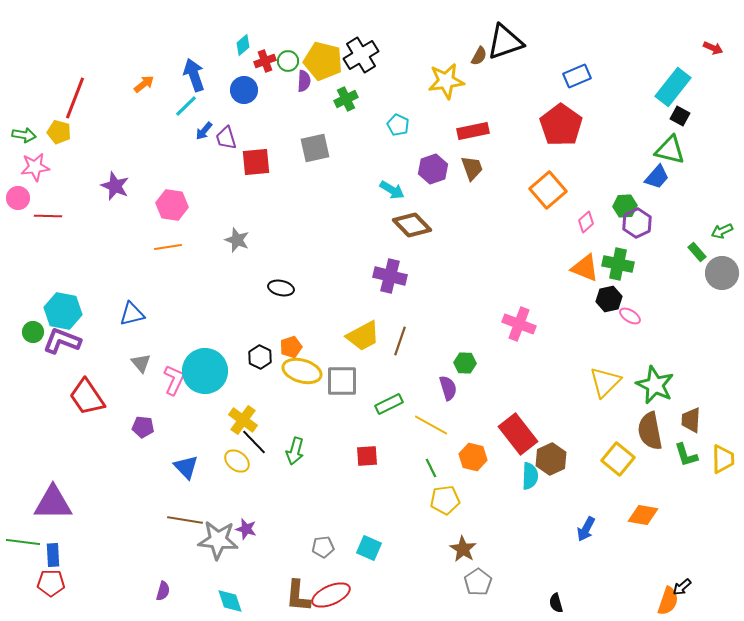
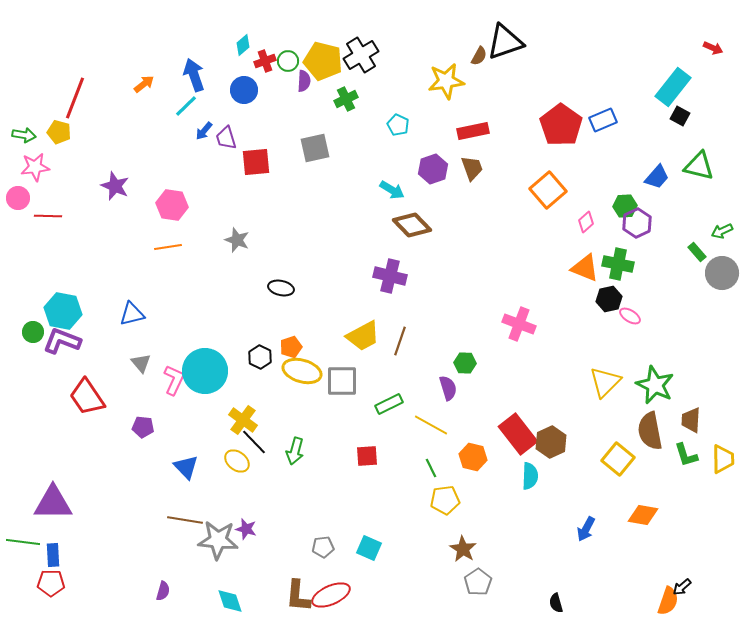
blue rectangle at (577, 76): moved 26 px right, 44 px down
green triangle at (670, 150): moved 29 px right, 16 px down
brown hexagon at (551, 459): moved 17 px up
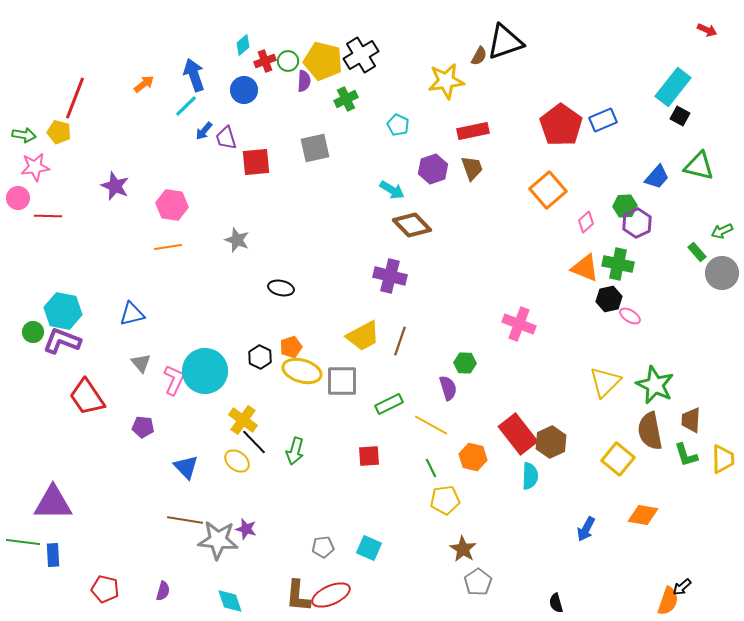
red arrow at (713, 48): moved 6 px left, 18 px up
red square at (367, 456): moved 2 px right
red pentagon at (51, 583): moved 54 px right, 6 px down; rotated 12 degrees clockwise
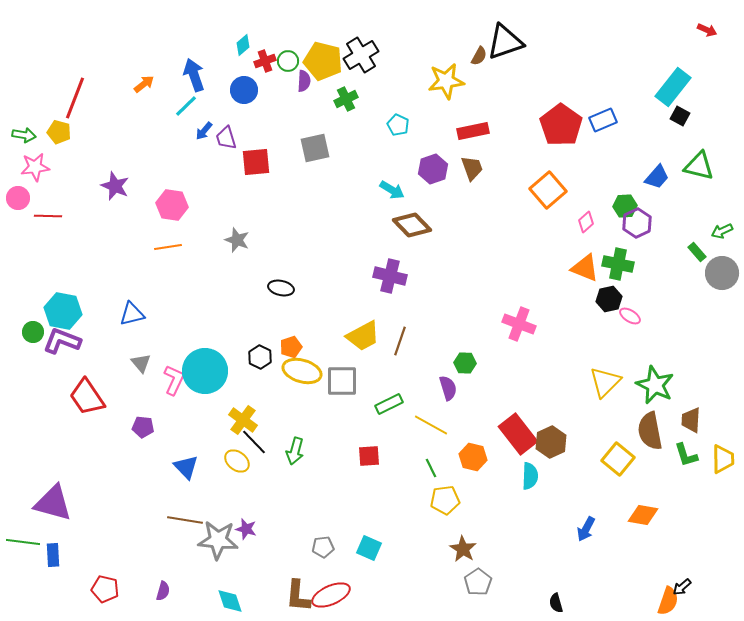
purple triangle at (53, 503): rotated 15 degrees clockwise
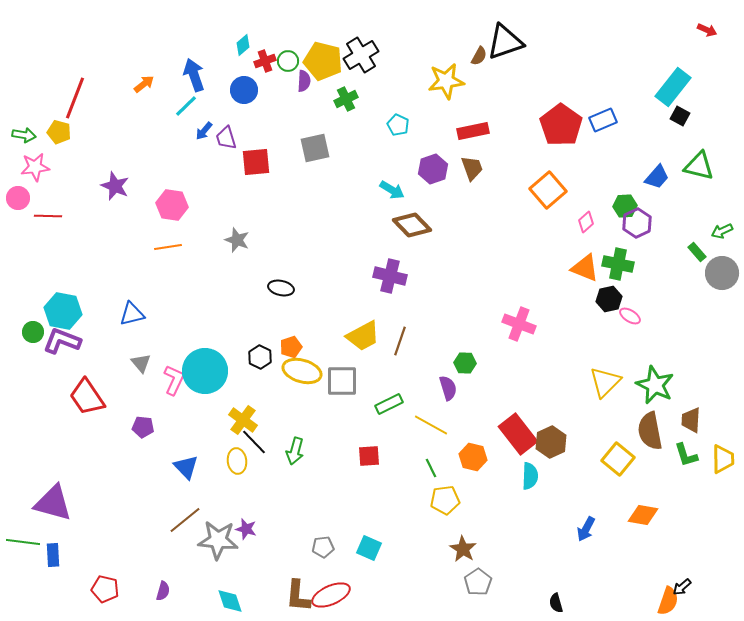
yellow ellipse at (237, 461): rotated 45 degrees clockwise
brown line at (185, 520): rotated 48 degrees counterclockwise
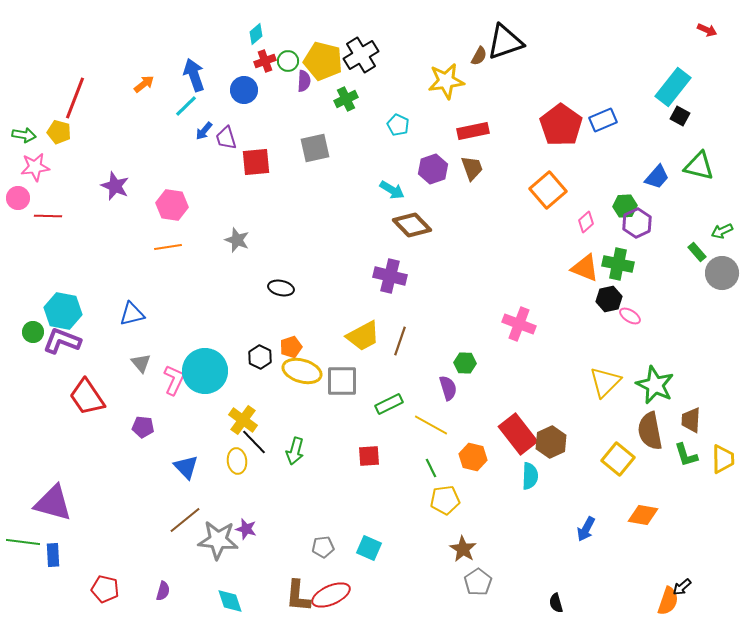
cyan diamond at (243, 45): moved 13 px right, 11 px up
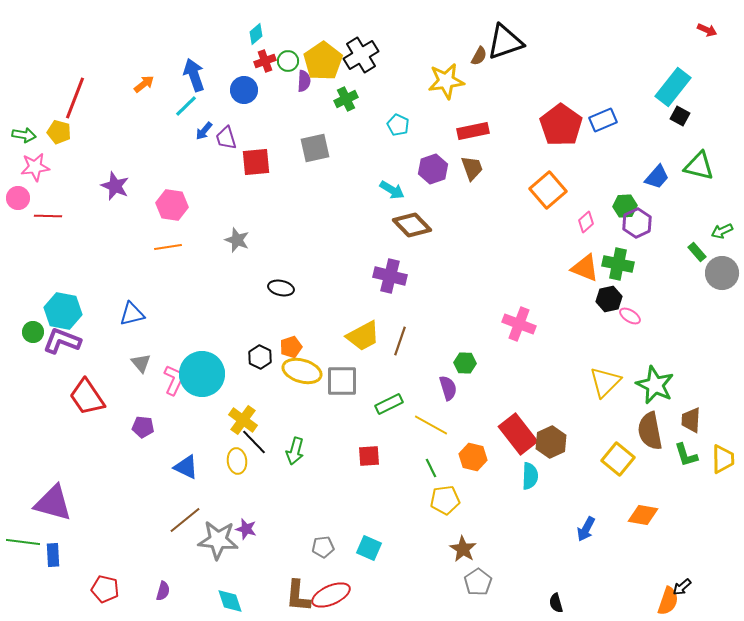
yellow pentagon at (323, 61): rotated 24 degrees clockwise
cyan circle at (205, 371): moved 3 px left, 3 px down
blue triangle at (186, 467): rotated 20 degrees counterclockwise
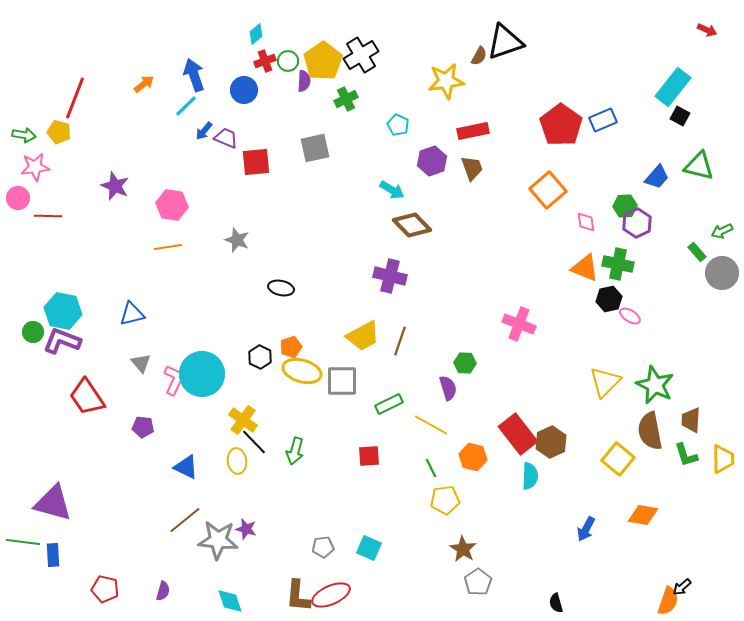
purple trapezoid at (226, 138): rotated 130 degrees clockwise
purple hexagon at (433, 169): moved 1 px left, 8 px up
pink diamond at (586, 222): rotated 55 degrees counterclockwise
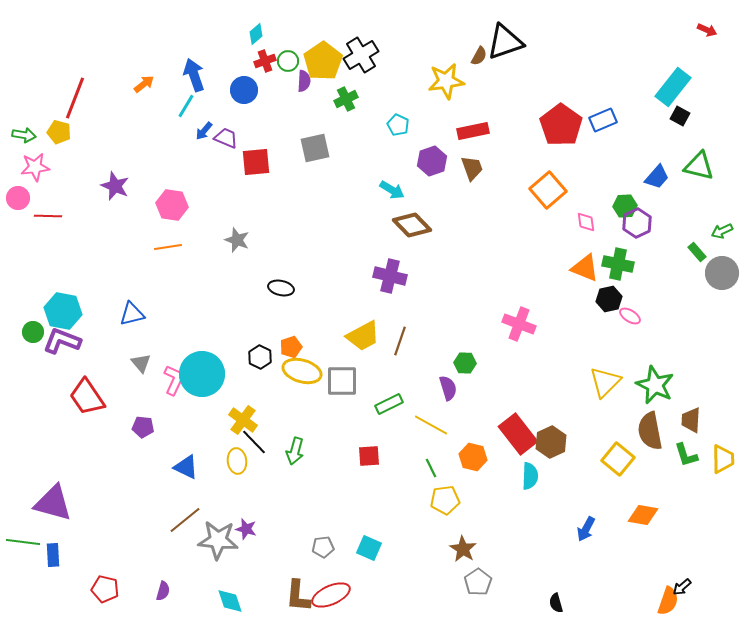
cyan line at (186, 106): rotated 15 degrees counterclockwise
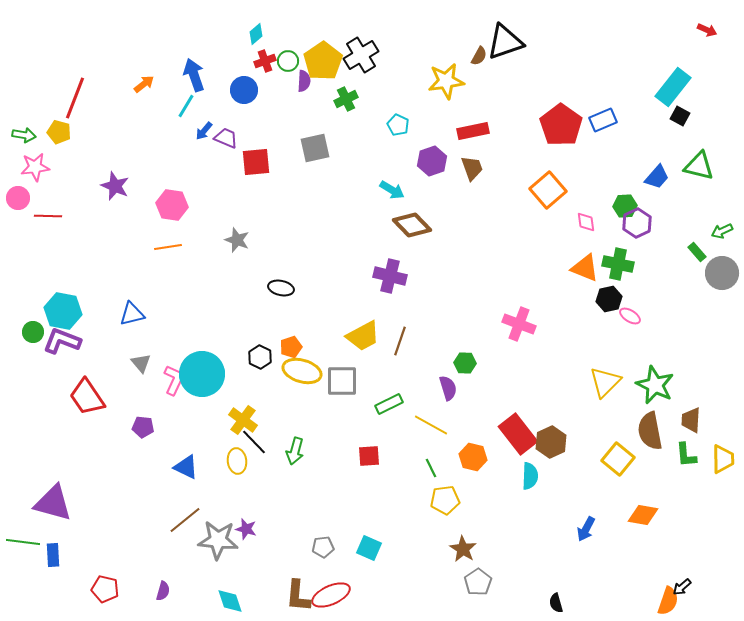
green L-shape at (686, 455): rotated 12 degrees clockwise
